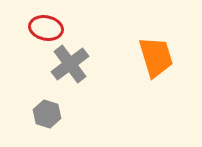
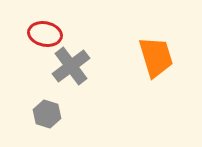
red ellipse: moved 1 px left, 6 px down
gray cross: moved 1 px right, 2 px down
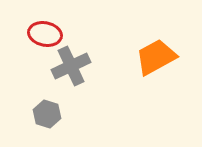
orange trapezoid: rotated 102 degrees counterclockwise
gray cross: rotated 12 degrees clockwise
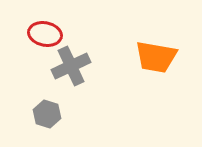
orange trapezoid: rotated 141 degrees counterclockwise
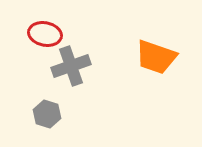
orange trapezoid: rotated 9 degrees clockwise
gray cross: rotated 6 degrees clockwise
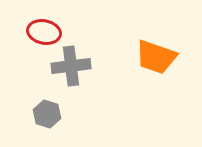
red ellipse: moved 1 px left, 2 px up
gray cross: rotated 12 degrees clockwise
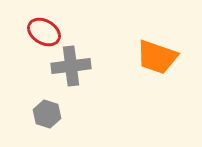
red ellipse: rotated 20 degrees clockwise
orange trapezoid: moved 1 px right
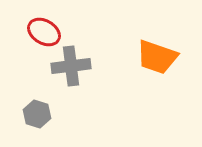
gray hexagon: moved 10 px left
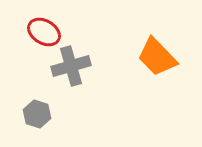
orange trapezoid: rotated 27 degrees clockwise
gray cross: rotated 9 degrees counterclockwise
